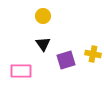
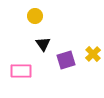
yellow circle: moved 8 px left
yellow cross: rotated 35 degrees clockwise
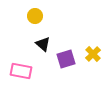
black triangle: rotated 14 degrees counterclockwise
purple square: moved 1 px up
pink rectangle: rotated 10 degrees clockwise
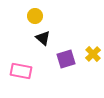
black triangle: moved 6 px up
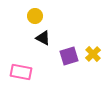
black triangle: rotated 14 degrees counterclockwise
purple square: moved 3 px right, 3 px up
pink rectangle: moved 1 px down
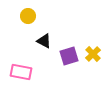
yellow circle: moved 7 px left
black triangle: moved 1 px right, 3 px down
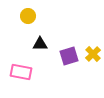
black triangle: moved 4 px left, 3 px down; rotated 28 degrees counterclockwise
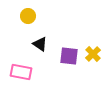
black triangle: rotated 35 degrees clockwise
purple square: rotated 24 degrees clockwise
